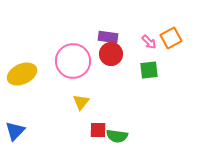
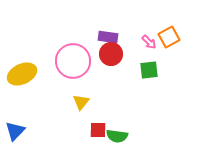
orange square: moved 2 px left, 1 px up
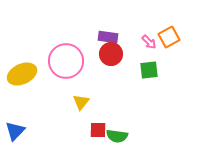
pink circle: moved 7 px left
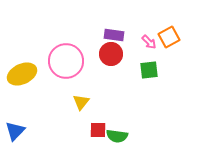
purple rectangle: moved 6 px right, 2 px up
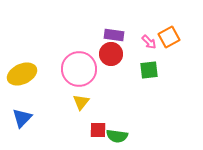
pink circle: moved 13 px right, 8 px down
blue triangle: moved 7 px right, 13 px up
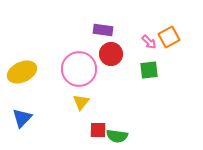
purple rectangle: moved 11 px left, 5 px up
yellow ellipse: moved 2 px up
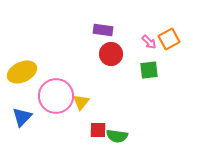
orange square: moved 2 px down
pink circle: moved 23 px left, 27 px down
blue triangle: moved 1 px up
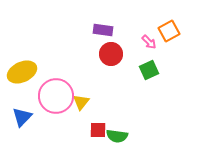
orange square: moved 8 px up
green square: rotated 18 degrees counterclockwise
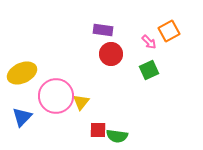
yellow ellipse: moved 1 px down
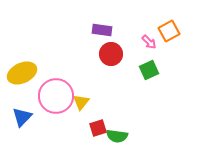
purple rectangle: moved 1 px left
red square: moved 2 px up; rotated 18 degrees counterclockwise
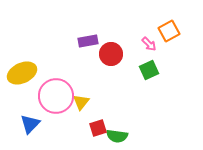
purple rectangle: moved 14 px left, 11 px down; rotated 18 degrees counterclockwise
pink arrow: moved 2 px down
blue triangle: moved 8 px right, 7 px down
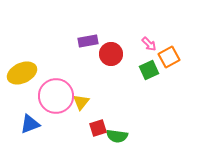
orange square: moved 26 px down
blue triangle: rotated 25 degrees clockwise
